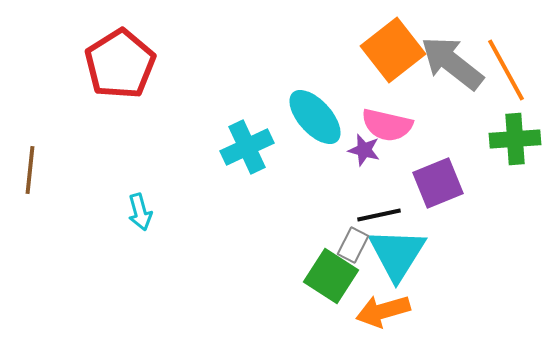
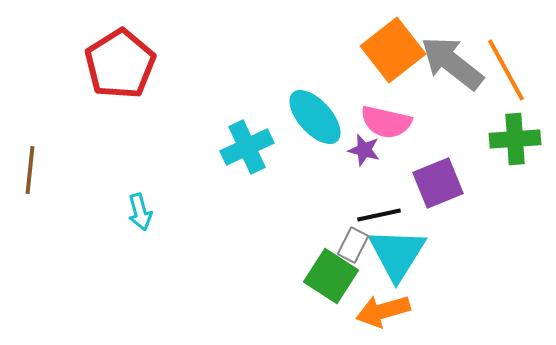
pink semicircle: moved 1 px left, 3 px up
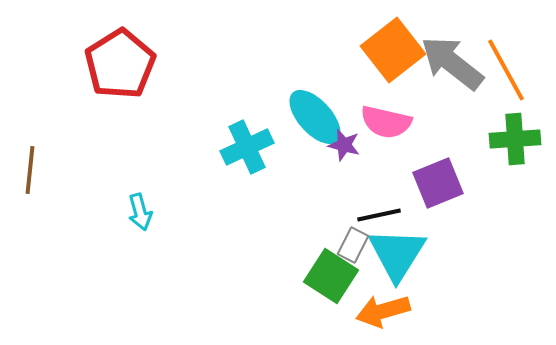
purple star: moved 20 px left, 5 px up
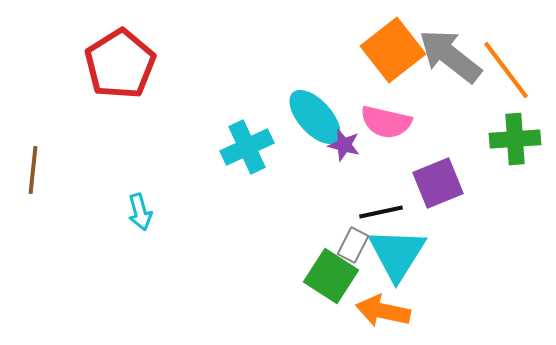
gray arrow: moved 2 px left, 7 px up
orange line: rotated 8 degrees counterclockwise
brown line: moved 3 px right
black line: moved 2 px right, 3 px up
orange arrow: rotated 28 degrees clockwise
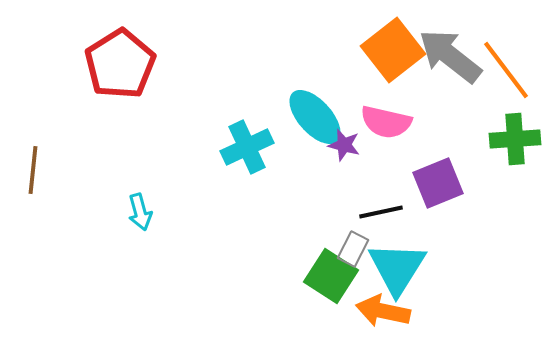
gray rectangle: moved 4 px down
cyan triangle: moved 14 px down
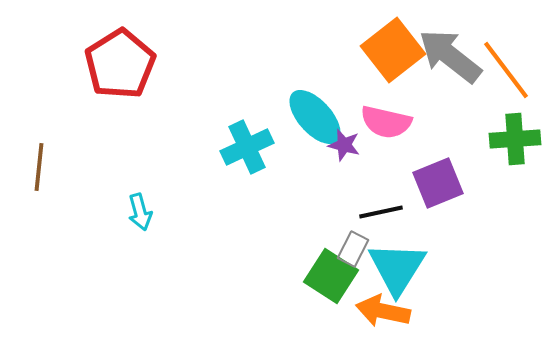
brown line: moved 6 px right, 3 px up
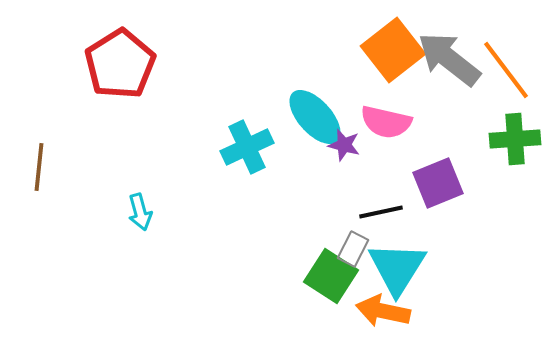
gray arrow: moved 1 px left, 3 px down
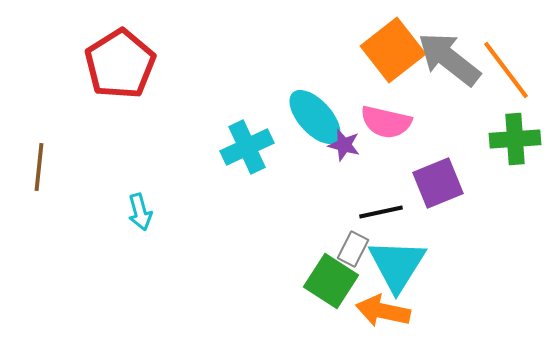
cyan triangle: moved 3 px up
green square: moved 5 px down
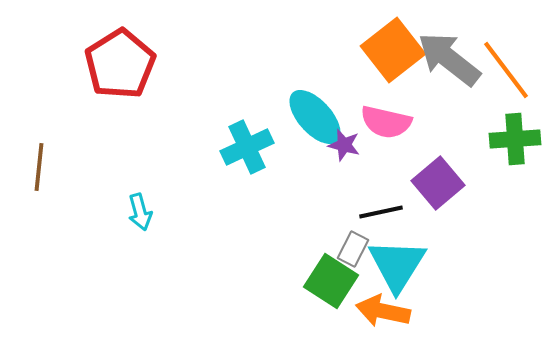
purple square: rotated 18 degrees counterclockwise
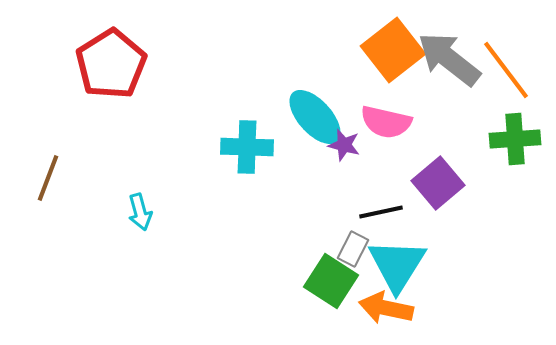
red pentagon: moved 9 px left
cyan cross: rotated 27 degrees clockwise
brown line: moved 9 px right, 11 px down; rotated 15 degrees clockwise
orange arrow: moved 3 px right, 3 px up
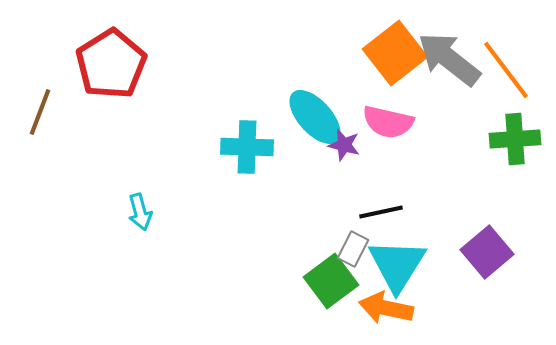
orange square: moved 2 px right, 3 px down
pink semicircle: moved 2 px right
brown line: moved 8 px left, 66 px up
purple square: moved 49 px right, 69 px down
green square: rotated 20 degrees clockwise
